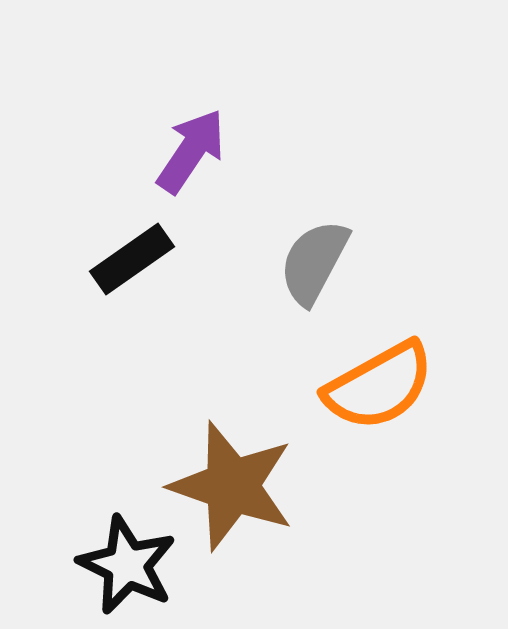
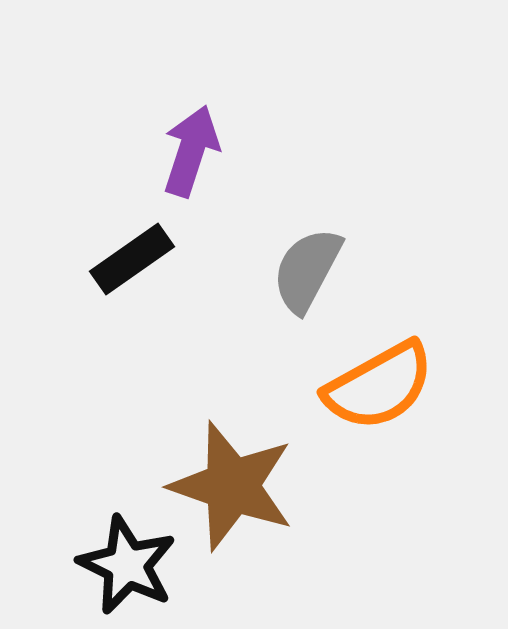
purple arrow: rotated 16 degrees counterclockwise
gray semicircle: moved 7 px left, 8 px down
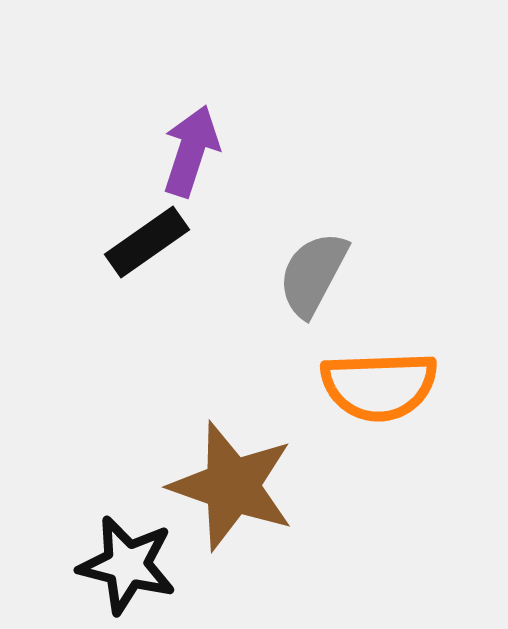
black rectangle: moved 15 px right, 17 px up
gray semicircle: moved 6 px right, 4 px down
orange semicircle: rotated 27 degrees clockwise
black star: rotated 12 degrees counterclockwise
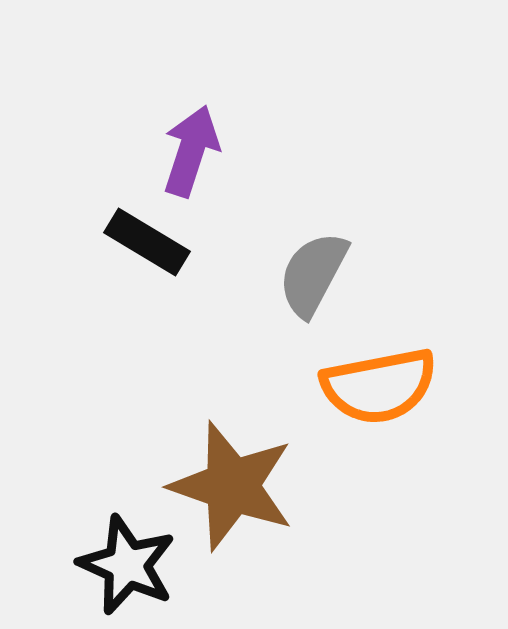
black rectangle: rotated 66 degrees clockwise
orange semicircle: rotated 9 degrees counterclockwise
black star: rotated 10 degrees clockwise
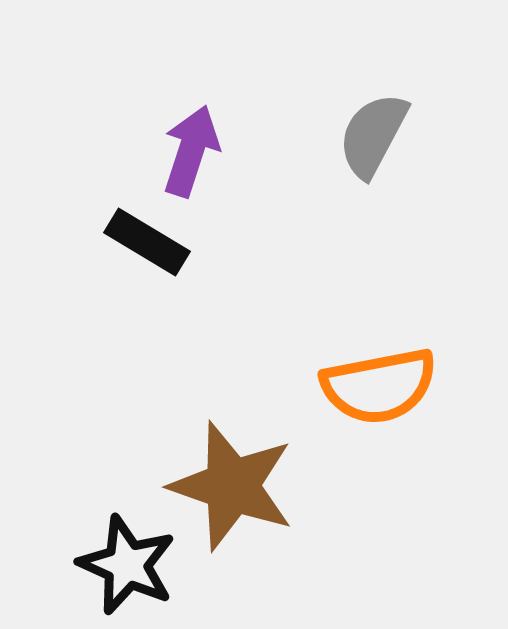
gray semicircle: moved 60 px right, 139 px up
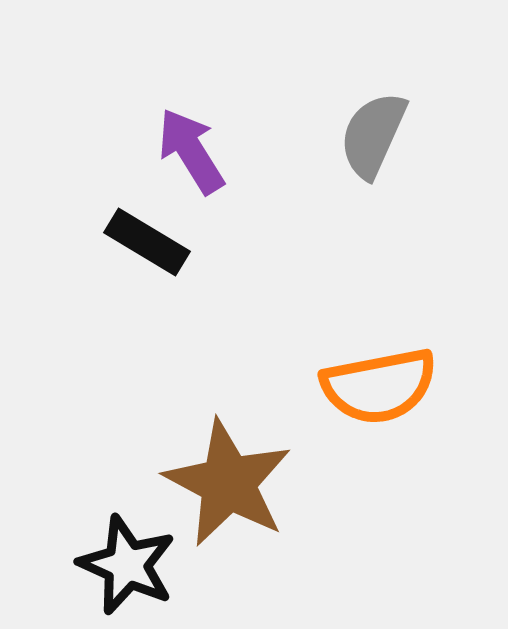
gray semicircle: rotated 4 degrees counterclockwise
purple arrow: rotated 50 degrees counterclockwise
brown star: moved 4 px left, 3 px up; rotated 9 degrees clockwise
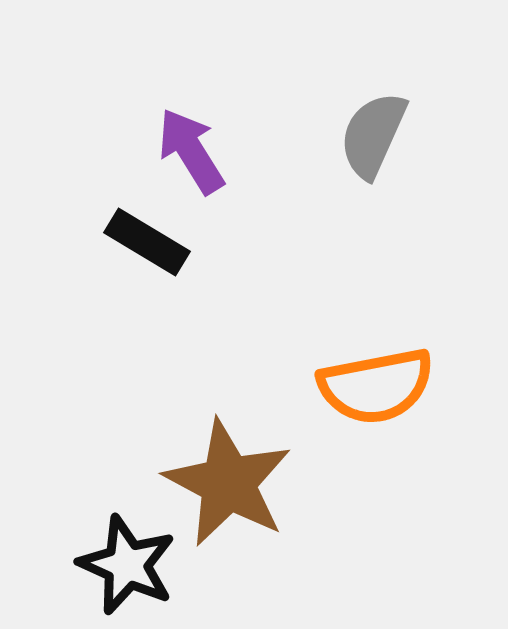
orange semicircle: moved 3 px left
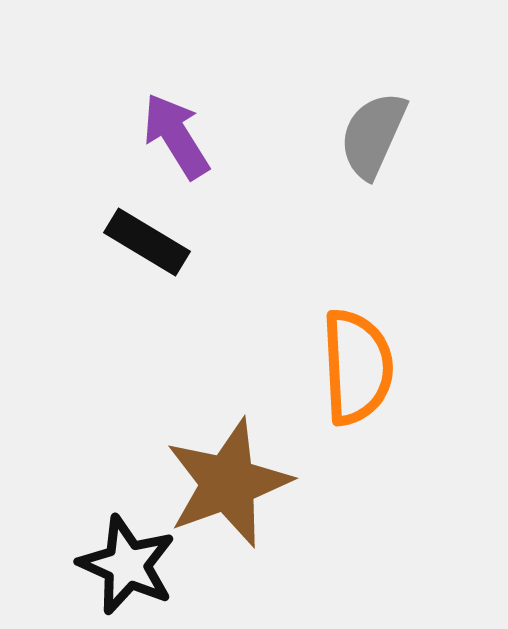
purple arrow: moved 15 px left, 15 px up
orange semicircle: moved 19 px left, 19 px up; rotated 82 degrees counterclockwise
brown star: rotated 24 degrees clockwise
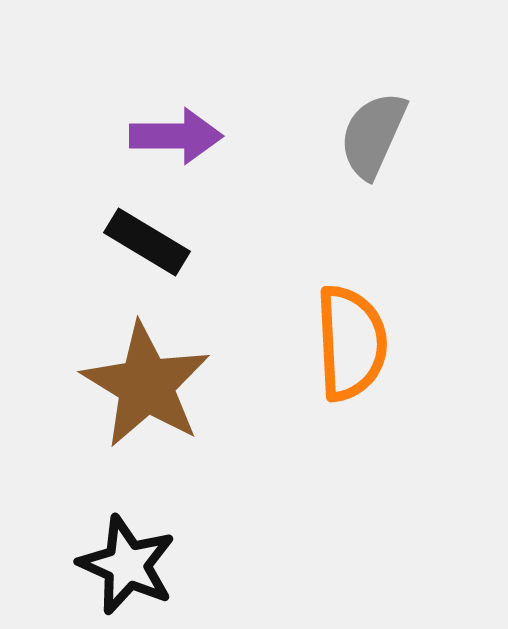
purple arrow: rotated 122 degrees clockwise
orange semicircle: moved 6 px left, 24 px up
brown star: moved 82 px left, 98 px up; rotated 21 degrees counterclockwise
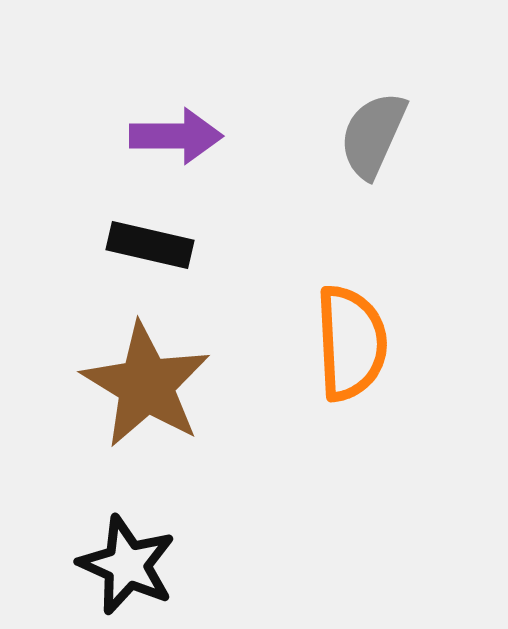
black rectangle: moved 3 px right, 3 px down; rotated 18 degrees counterclockwise
